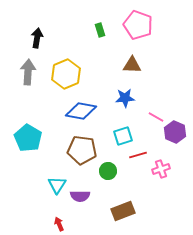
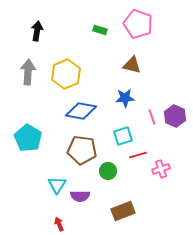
pink pentagon: moved 1 px up
green rectangle: rotated 56 degrees counterclockwise
black arrow: moved 7 px up
brown triangle: rotated 12 degrees clockwise
pink line: moved 4 px left; rotated 42 degrees clockwise
purple hexagon: moved 16 px up
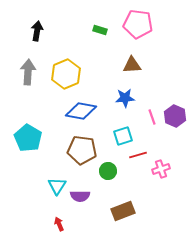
pink pentagon: rotated 12 degrees counterclockwise
brown triangle: rotated 18 degrees counterclockwise
cyan triangle: moved 1 px down
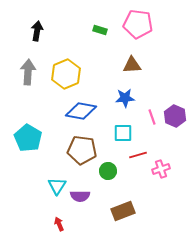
cyan square: moved 3 px up; rotated 18 degrees clockwise
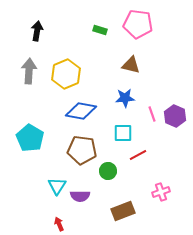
brown triangle: moved 1 px left; rotated 18 degrees clockwise
gray arrow: moved 1 px right, 1 px up
pink line: moved 3 px up
cyan pentagon: moved 2 px right
red line: rotated 12 degrees counterclockwise
pink cross: moved 23 px down
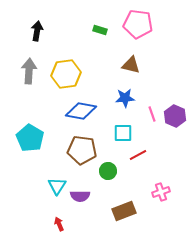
yellow hexagon: rotated 16 degrees clockwise
brown rectangle: moved 1 px right
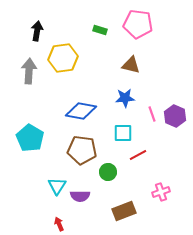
yellow hexagon: moved 3 px left, 16 px up
green circle: moved 1 px down
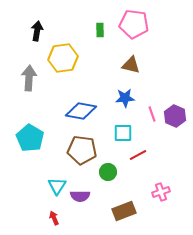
pink pentagon: moved 4 px left
green rectangle: rotated 72 degrees clockwise
gray arrow: moved 7 px down
red arrow: moved 5 px left, 6 px up
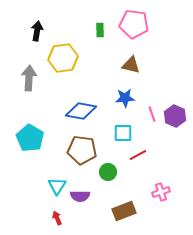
red arrow: moved 3 px right
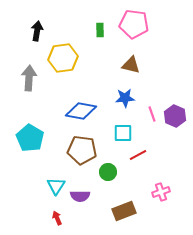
cyan triangle: moved 1 px left
